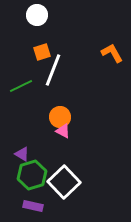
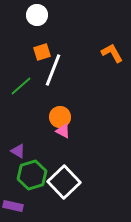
green line: rotated 15 degrees counterclockwise
purple triangle: moved 4 px left, 3 px up
purple rectangle: moved 20 px left
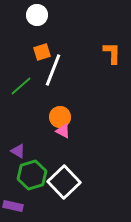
orange L-shape: rotated 30 degrees clockwise
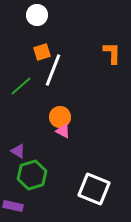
white square: moved 30 px right, 7 px down; rotated 24 degrees counterclockwise
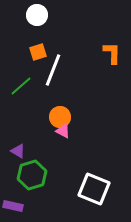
orange square: moved 4 px left
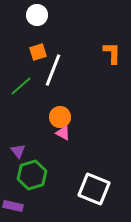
pink triangle: moved 2 px down
purple triangle: rotated 21 degrees clockwise
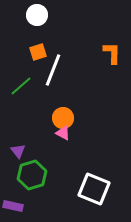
orange circle: moved 3 px right, 1 px down
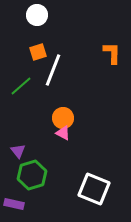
purple rectangle: moved 1 px right, 2 px up
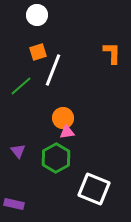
pink triangle: moved 4 px right, 1 px up; rotated 35 degrees counterclockwise
green hexagon: moved 24 px right, 17 px up; rotated 12 degrees counterclockwise
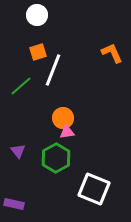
orange L-shape: rotated 25 degrees counterclockwise
